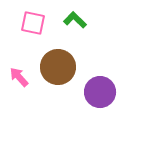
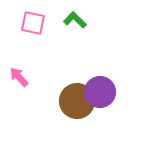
brown circle: moved 19 px right, 34 px down
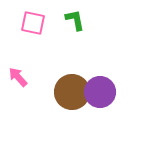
green L-shape: rotated 35 degrees clockwise
pink arrow: moved 1 px left
brown circle: moved 5 px left, 9 px up
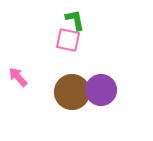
pink square: moved 35 px right, 17 px down
purple circle: moved 1 px right, 2 px up
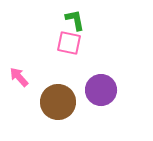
pink square: moved 1 px right, 3 px down
pink arrow: moved 1 px right
brown circle: moved 14 px left, 10 px down
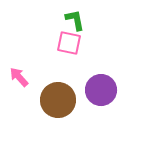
brown circle: moved 2 px up
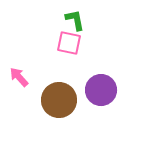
brown circle: moved 1 px right
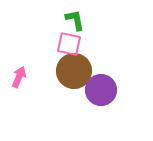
pink square: moved 1 px down
pink arrow: rotated 65 degrees clockwise
brown circle: moved 15 px right, 29 px up
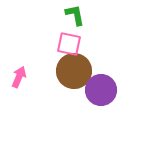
green L-shape: moved 5 px up
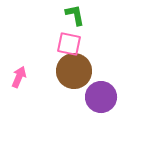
purple circle: moved 7 px down
